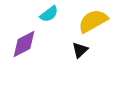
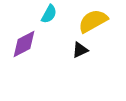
cyan semicircle: rotated 24 degrees counterclockwise
black triangle: rotated 18 degrees clockwise
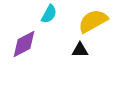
black triangle: rotated 24 degrees clockwise
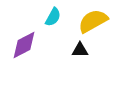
cyan semicircle: moved 4 px right, 3 px down
purple diamond: moved 1 px down
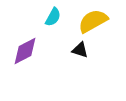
purple diamond: moved 1 px right, 6 px down
black triangle: rotated 18 degrees clockwise
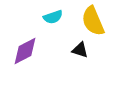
cyan semicircle: rotated 42 degrees clockwise
yellow semicircle: rotated 84 degrees counterclockwise
